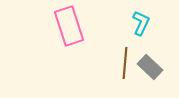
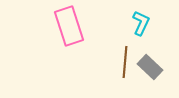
brown line: moved 1 px up
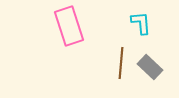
cyan L-shape: rotated 30 degrees counterclockwise
brown line: moved 4 px left, 1 px down
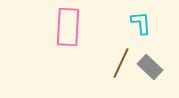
pink rectangle: moved 1 px left, 1 px down; rotated 21 degrees clockwise
brown line: rotated 20 degrees clockwise
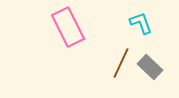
cyan L-shape: rotated 15 degrees counterclockwise
pink rectangle: rotated 30 degrees counterclockwise
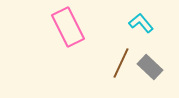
cyan L-shape: rotated 20 degrees counterclockwise
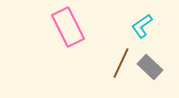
cyan L-shape: moved 1 px right, 3 px down; rotated 85 degrees counterclockwise
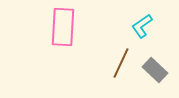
pink rectangle: moved 5 px left; rotated 30 degrees clockwise
gray rectangle: moved 5 px right, 3 px down
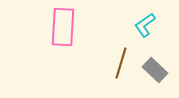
cyan L-shape: moved 3 px right, 1 px up
brown line: rotated 8 degrees counterclockwise
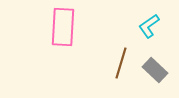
cyan L-shape: moved 4 px right, 1 px down
